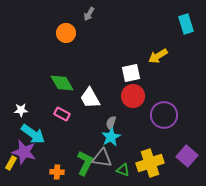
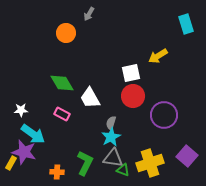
gray triangle: moved 11 px right
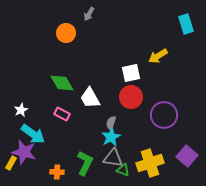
red circle: moved 2 px left, 1 px down
white star: rotated 24 degrees counterclockwise
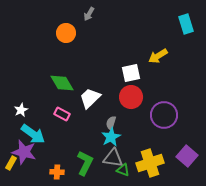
white trapezoid: rotated 75 degrees clockwise
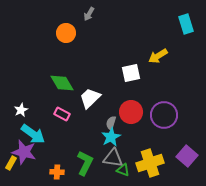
red circle: moved 15 px down
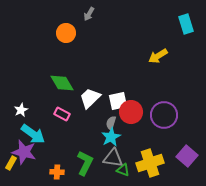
white square: moved 13 px left, 28 px down
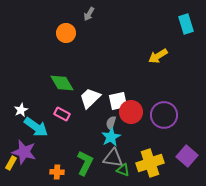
cyan arrow: moved 3 px right, 7 px up
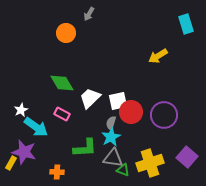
purple square: moved 1 px down
green L-shape: moved 15 px up; rotated 60 degrees clockwise
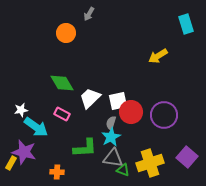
white star: rotated 16 degrees clockwise
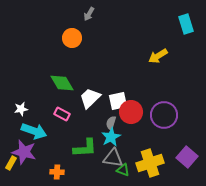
orange circle: moved 6 px right, 5 px down
white star: moved 1 px up
cyan arrow: moved 2 px left, 4 px down; rotated 15 degrees counterclockwise
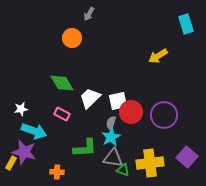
yellow cross: rotated 12 degrees clockwise
